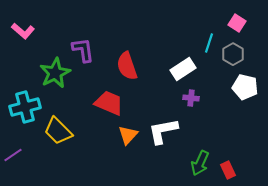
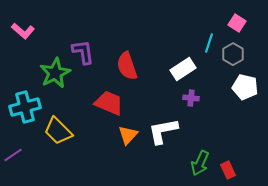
purple L-shape: moved 2 px down
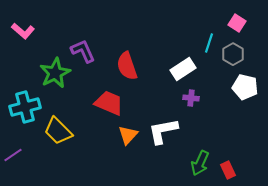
purple L-shape: moved 1 px up; rotated 16 degrees counterclockwise
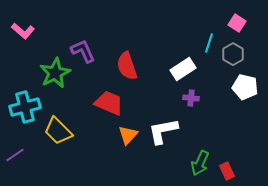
purple line: moved 2 px right
red rectangle: moved 1 px left, 1 px down
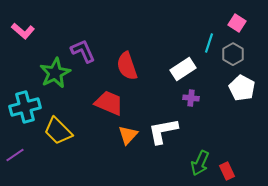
white pentagon: moved 3 px left, 1 px down; rotated 15 degrees clockwise
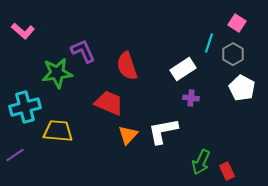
green star: moved 2 px right; rotated 20 degrees clockwise
yellow trapezoid: rotated 140 degrees clockwise
green arrow: moved 1 px right, 1 px up
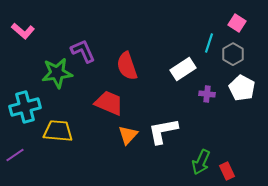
purple cross: moved 16 px right, 4 px up
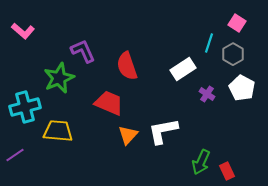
green star: moved 2 px right, 5 px down; rotated 16 degrees counterclockwise
purple cross: rotated 28 degrees clockwise
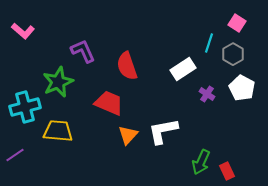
green star: moved 1 px left, 4 px down
